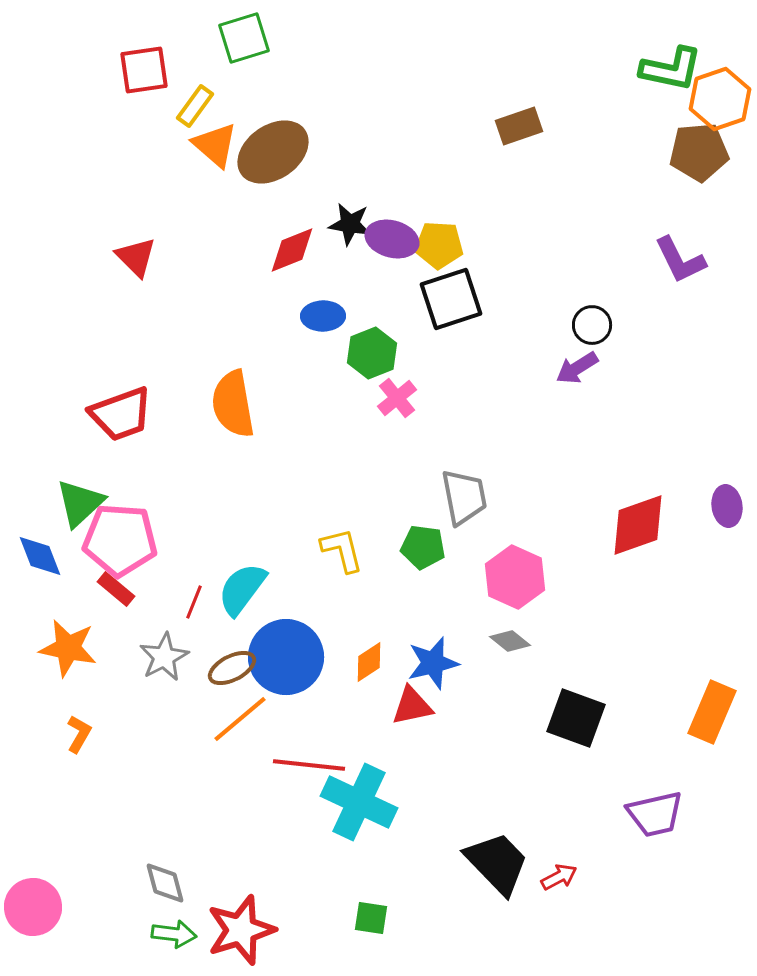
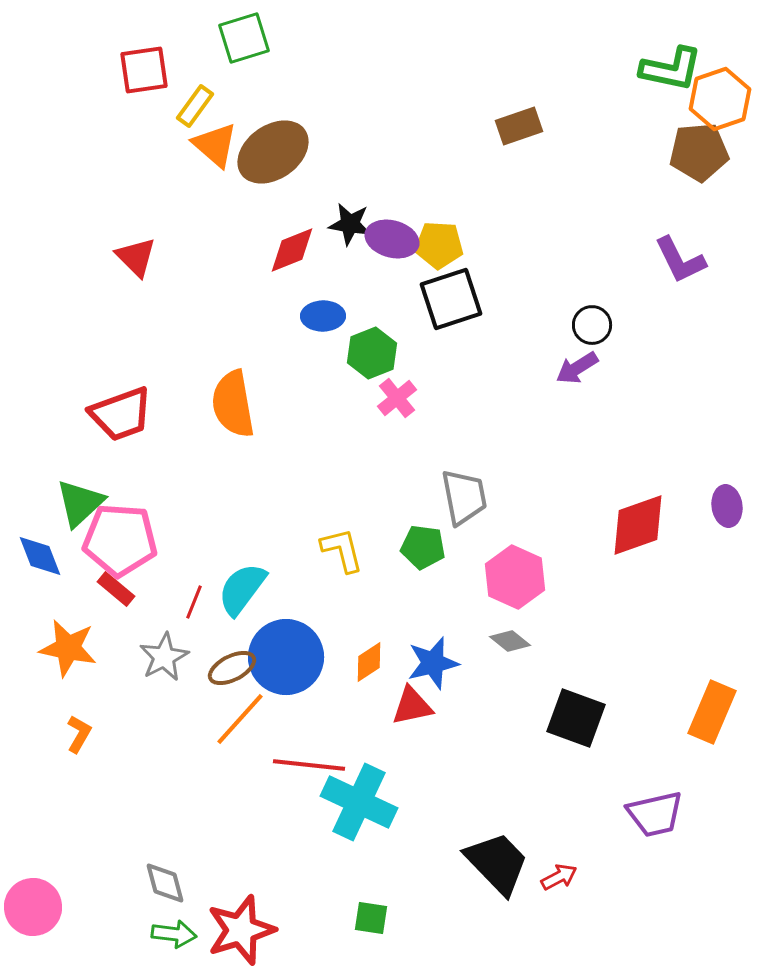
orange line at (240, 719): rotated 8 degrees counterclockwise
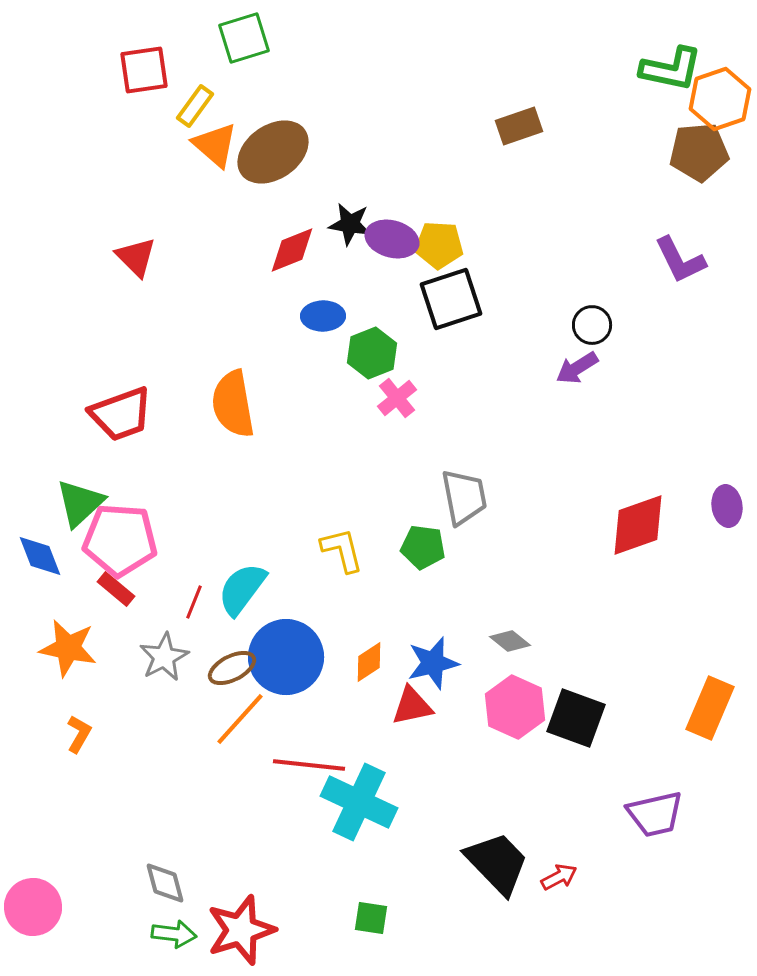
pink hexagon at (515, 577): moved 130 px down
orange rectangle at (712, 712): moved 2 px left, 4 px up
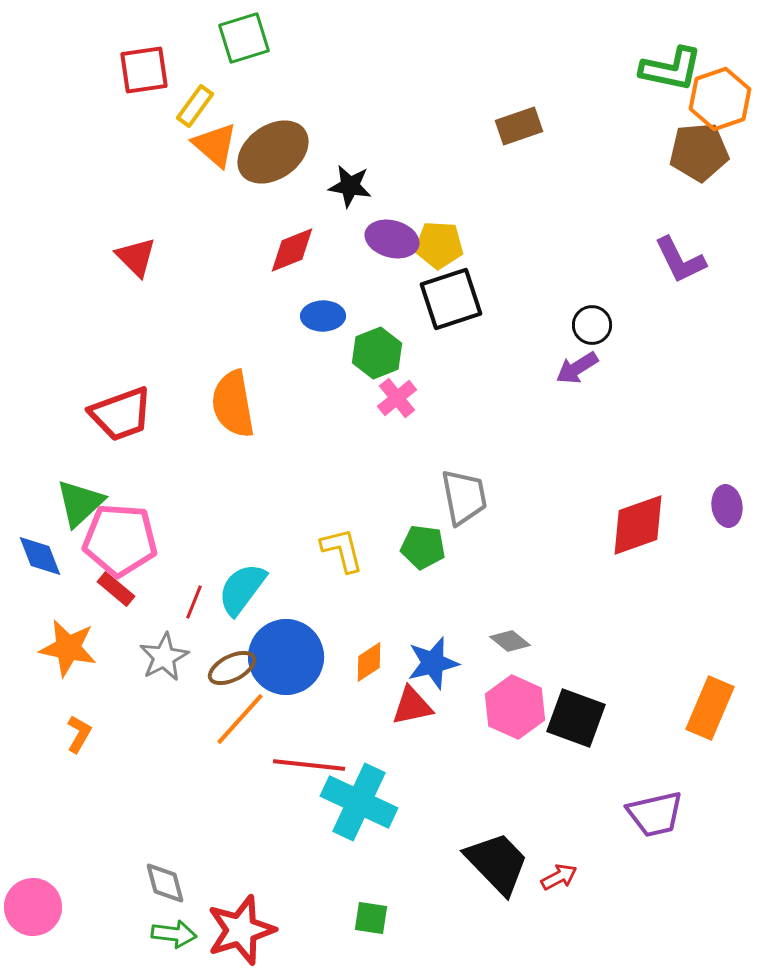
black star at (350, 224): moved 38 px up
green hexagon at (372, 353): moved 5 px right
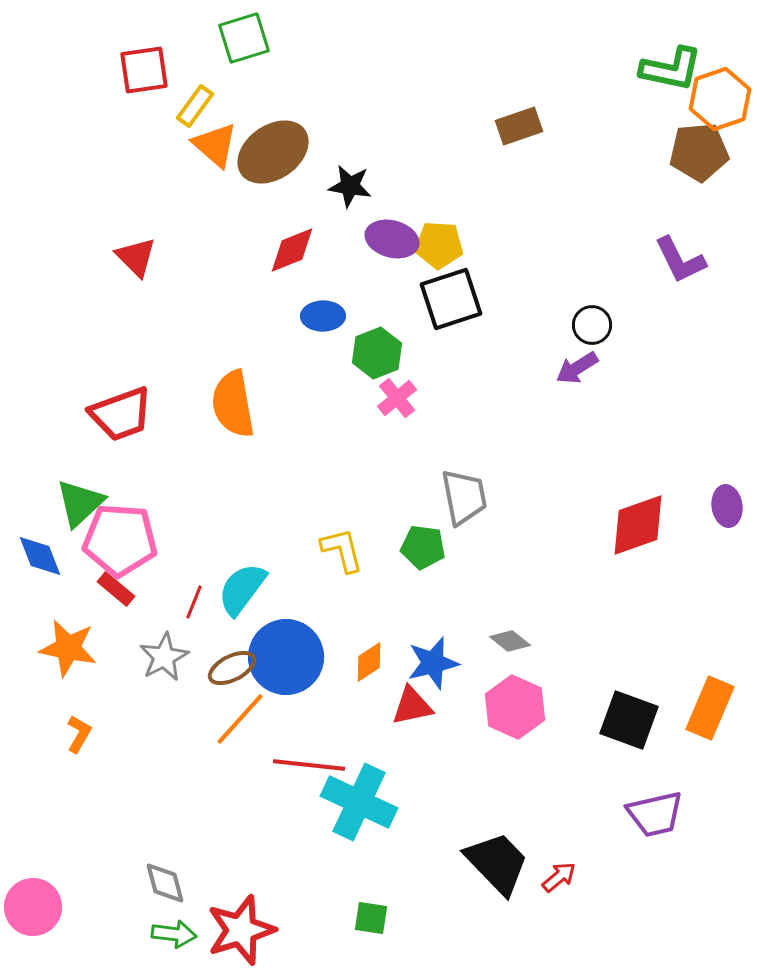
black square at (576, 718): moved 53 px right, 2 px down
red arrow at (559, 877): rotated 12 degrees counterclockwise
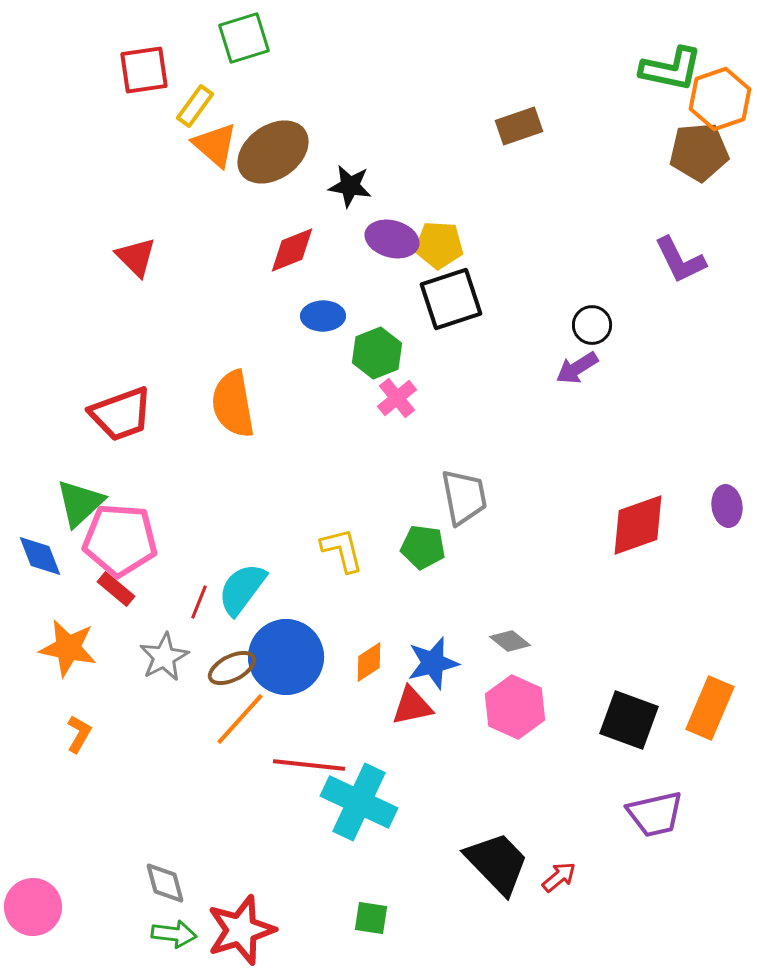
red line at (194, 602): moved 5 px right
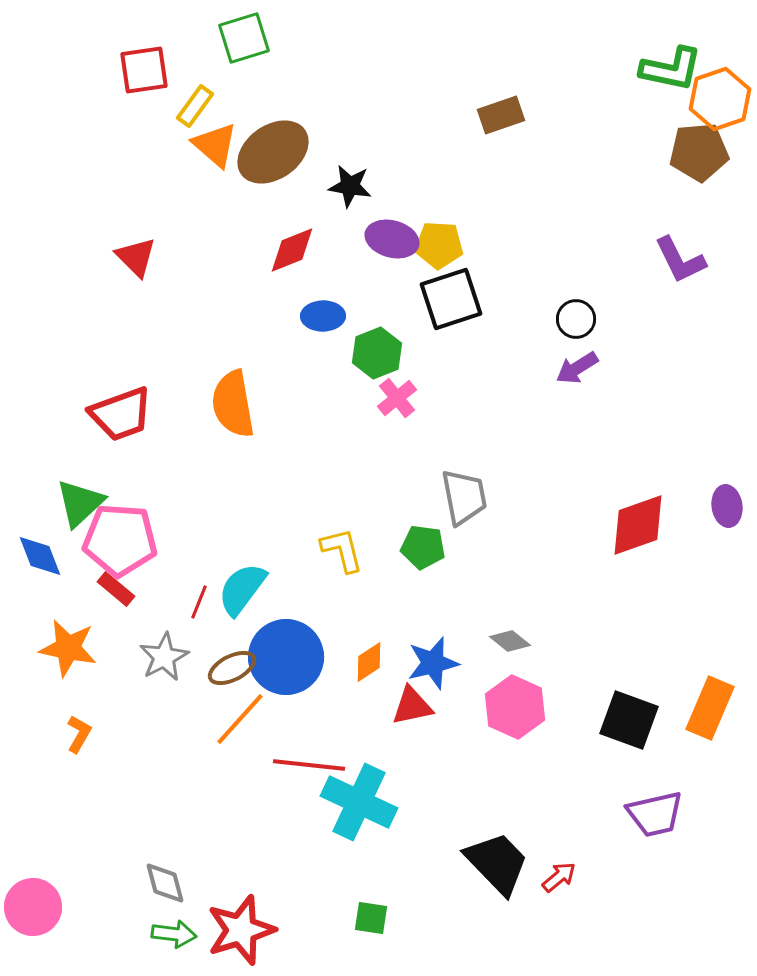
brown rectangle at (519, 126): moved 18 px left, 11 px up
black circle at (592, 325): moved 16 px left, 6 px up
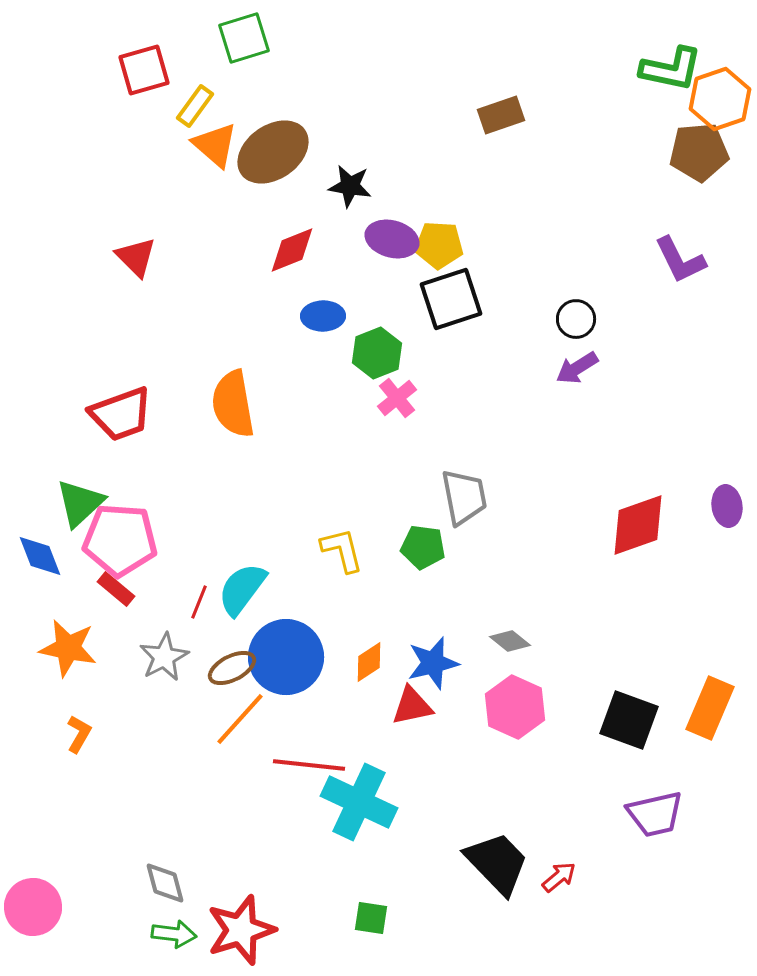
red square at (144, 70): rotated 8 degrees counterclockwise
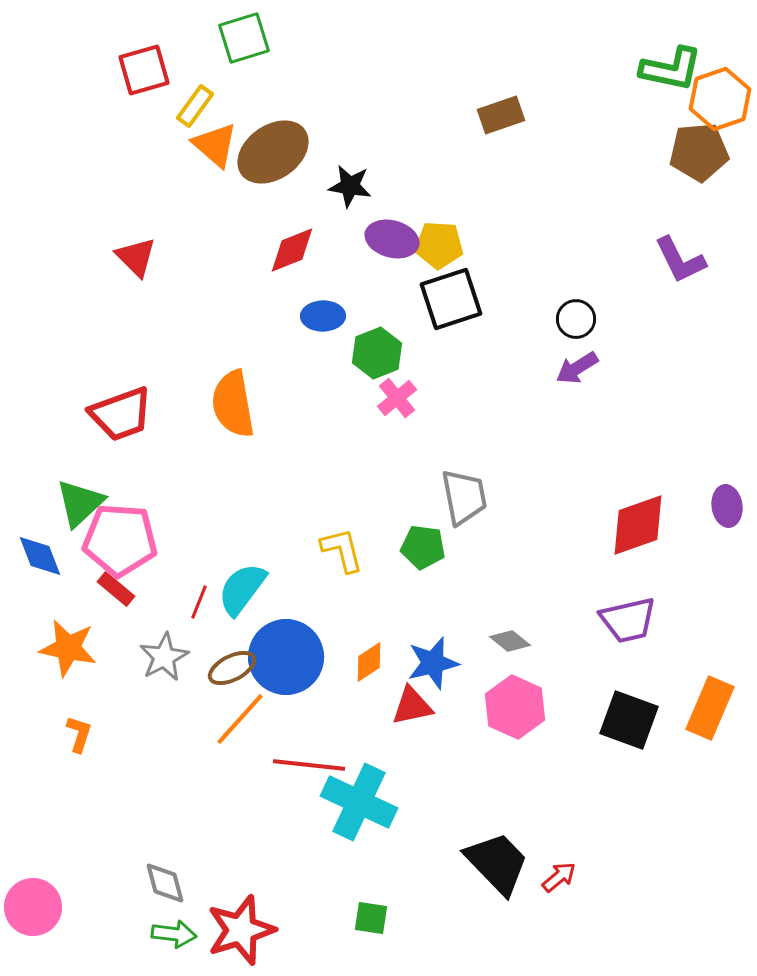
orange L-shape at (79, 734): rotated 12 degrees counterclockwise
purple trapezoid at (655, 814): moved 27 px left, 194 px up
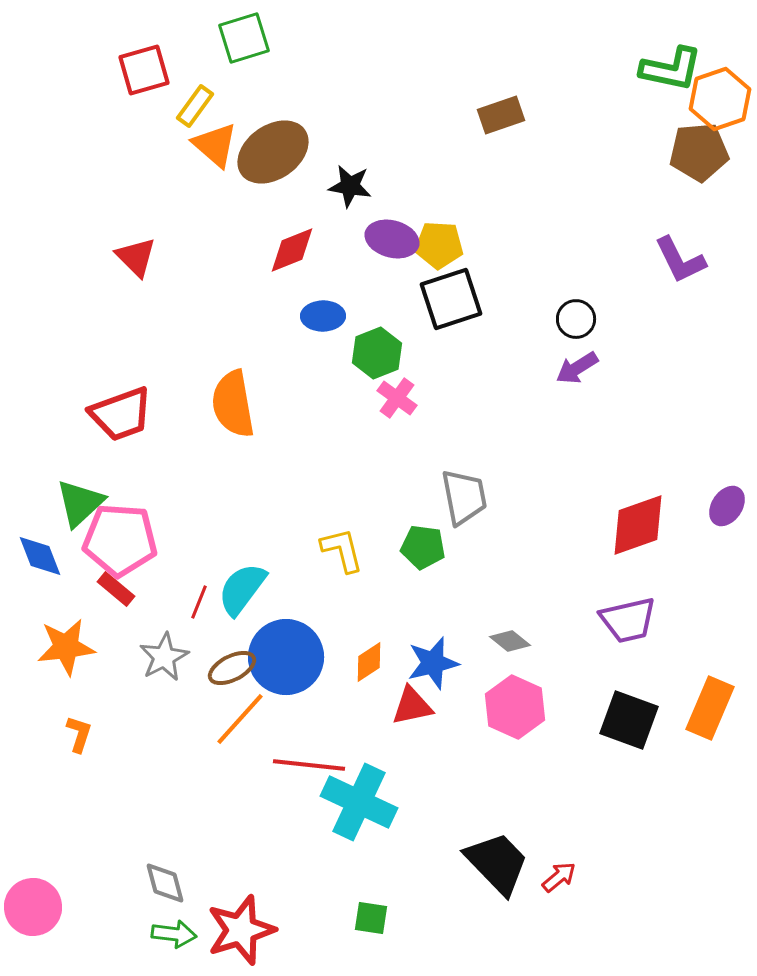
pink cross at (397, 398): rotated 15 degrees counterclockwise
purple ellipse at (727, 506): rotated 42 degrees clockwise
orange star at (68, 648): moved 2 px left, 1 px up; rotated 18 degrees counterclockwise
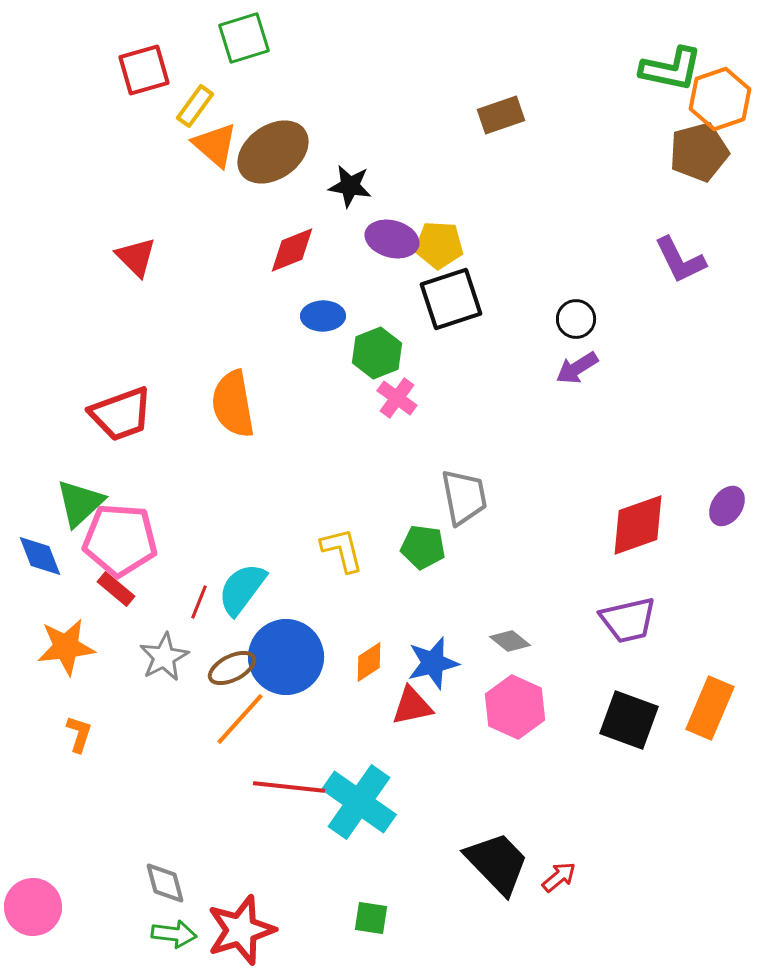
brown pentagon at (699, 152): rotated 10 degrees counterclockwise
red line at (309, 765): moved 20 px left, 22 px down
cyan cross at (359, 802): rotated 10 degrees clockwise
